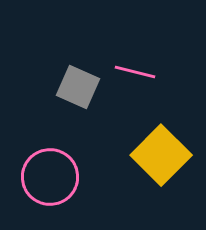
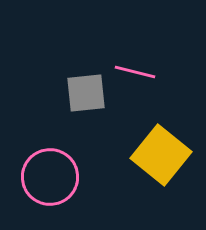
gray square: moved 8 px right, 6 px down; rotated 30 degrees counterclockwise
yellow square: rotated 6 degrees counterclockwise
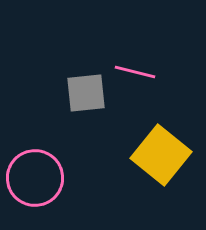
pink circle: moved 15 px left, 1 px down
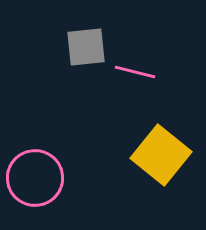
gray square: moved 46 px up
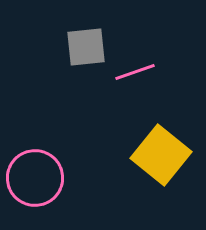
pink line: rotated 33 degrees counterclockwise
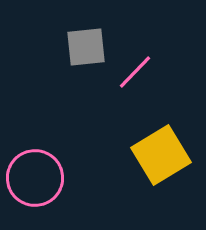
pink line: rotated 27 degrees counterclockwise
yellow square: rotated 20 degrees clockwise
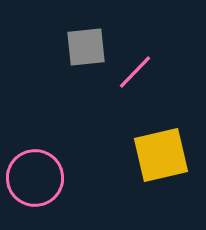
yellow square: rotated 18 degrees clockwise
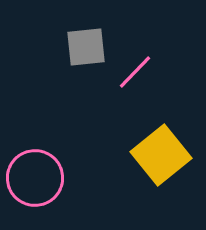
yellow square: rotated 26 degrees counterclockwise
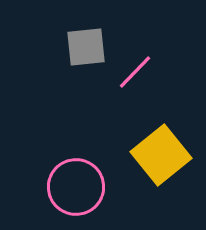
pink circle: moved 41 px right, 9 px down
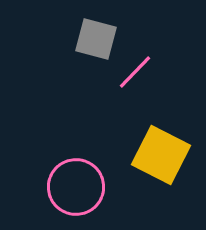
gray square: moved 10 px right, 8 px up; rotated 21 degrees clockwise
yellow square: rotated 24 degrees counterclockwise
